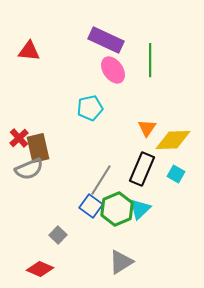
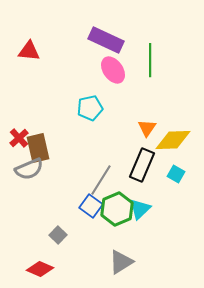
black rectangle: moved 4 px up
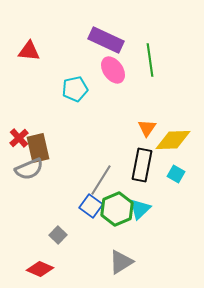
green line: rotated 8 degrees counterclockwise
cyan pentagon: moved 15 px left, 19 px up
black rectangle: rotated 12 degrees counterclockwise
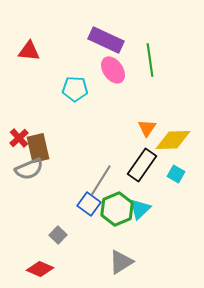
cyan pentagon: rotated 15 degrees clockwise
black rectangle: rotated 24 degrees clockwise
blue square: moved 2 px left, 2 px up
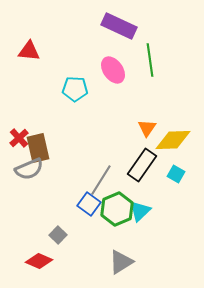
purple rectangle: moved 13 px right, 14 px up
cyan triangle: moved 2 px down
red diamond: moved 1 px left, 8 px up
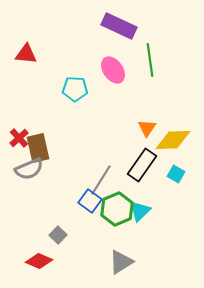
red triangle: moved 3 px left, 3 px down
blue square: moved 1 px right, 3 px up
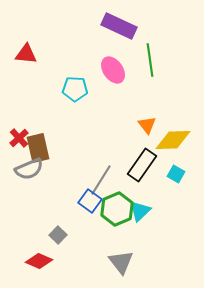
orange triangle: moved 3 px up; rotated 12 degrees counterclockwise
gray triangle: rotated 36 degrees counterclockwise
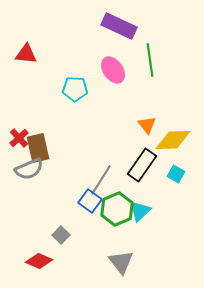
gray square: moved 3 px right
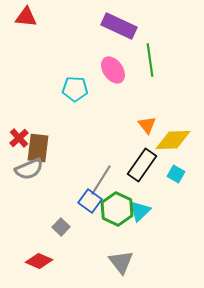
red triangle: moved 37 px up
brown rectangle: rotated 20 degrees clockwise
green hexagon: rotated 12 degrees counterclockwise
gray square: moved 8 px up
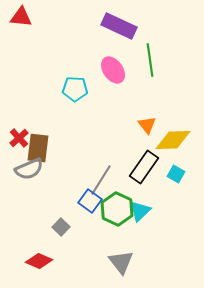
red triangle: moved 5 px left
black rectangle: moved 2 px right, 2 px down
